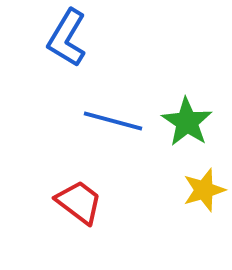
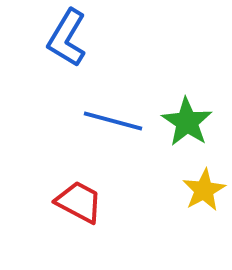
yellow star: rotated 12 degrees counterclockwise
red trapezoid: rotated 9 degrees counterclockwise
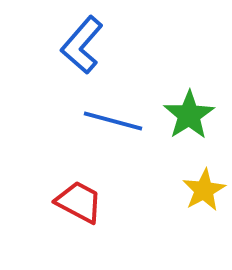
blue L-shape: moved 15 px right, 7 px down; rotated 10 degrees clockwise
green star: moved 2 px right, 7 px up; rotated 6 degrees clockwise
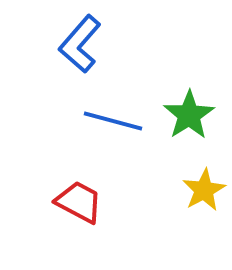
blue L-shape: moved 2 px left, 1 px up
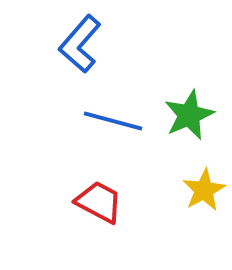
green star: rotated 9 degrees clockwise
red trapezoid: moved 20 px right
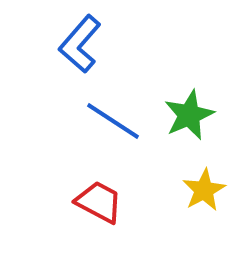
blue line: rotated 18 degrees clockwise
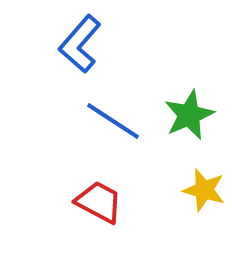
yellow star: rotated 27 degrees counterclockwise
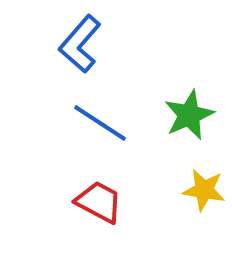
blue line: moved 13 px left, 2 px down
yellow star: rotated 6 degrees counterclockwise
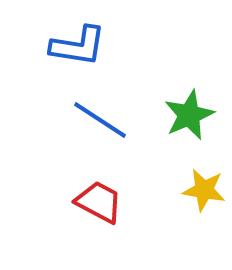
blue L-shape: moved 2 px left, 2 px down; rotated 122 degrees counterclockwise
blue line: moved 3 px up
